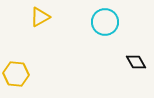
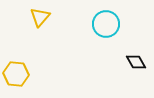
yellow triangle: rotated 20 degrees counterclockwise
cyan circle: moved 1 px right, 2 px down
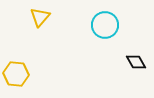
cyan circle: moved 1 px left, 1 px down
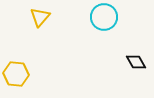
cyan circle: moved 1 px left, 8 px up
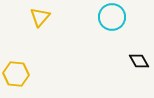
cyan circle: moved 8 px right
black diamond: moved 3 px right, 1 px up
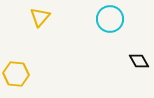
cyan circle: moved 2 px left, 2 px down
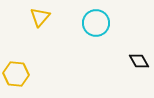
cyan circle: moved 14 px left, 4 px down
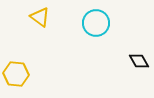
yellow triangle: rotated 35 degrees counterclockwise
